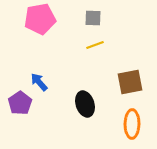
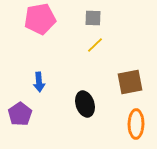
yellow line: rotated 24 degrees counterclockwise
blue arrow: rotated 144 degrees counterclockwise
purple pentagon: moved 11 px down
orange ellipse: moved 4 px right
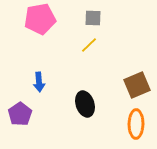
yellow line: moved 6 px left
brown square: moved 7 px right, 3 px down; rotated 12 degrees counterclockwise
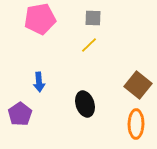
brown square: moved 1 px right; rotated 28 degrees counterclockwise
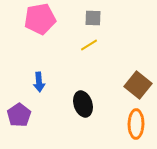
yellow line: rotated 12 degrees clockwise
black ellipse: moved 2 px left
purple pentagon: moved 1 px left, 1 px down
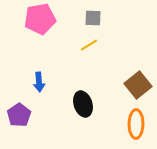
brown square: rotated 12 degrees clockwise
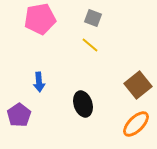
gray square: rotated 18 degrees clockwise
yellow line: moved 1 px right; rotated 72 degrees clockwise
orange ellipse: rotated 44 degrees clockwise
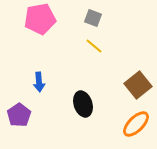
yellow line: moved 4 px right, 1 px down
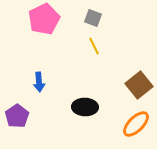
pink pentagon: moved 4 px right; rotated 16 degrees counterclockwise
yellow line: rotated 24 degrees clockwise
brown square: moved 1 px right
black ellipse: moved 2 px right, 3 px down; rotated 70 degrees counterclockwise
purple pentagon: moved 2 px left, 1 px down
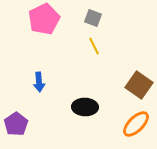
brown square: rotated 16 degrees counterclockwise
purple pentagon: moved 1 px left, 8 px down
